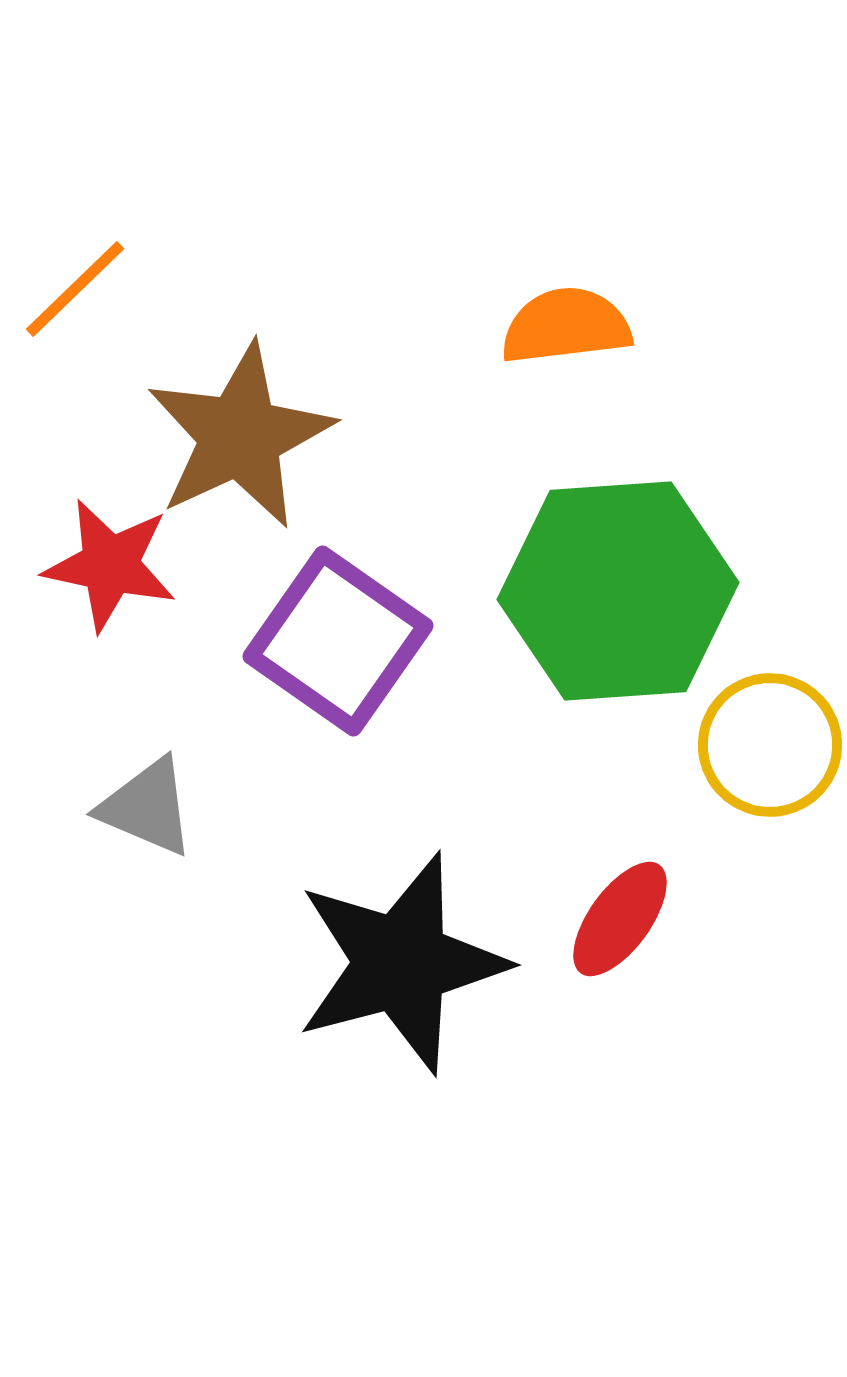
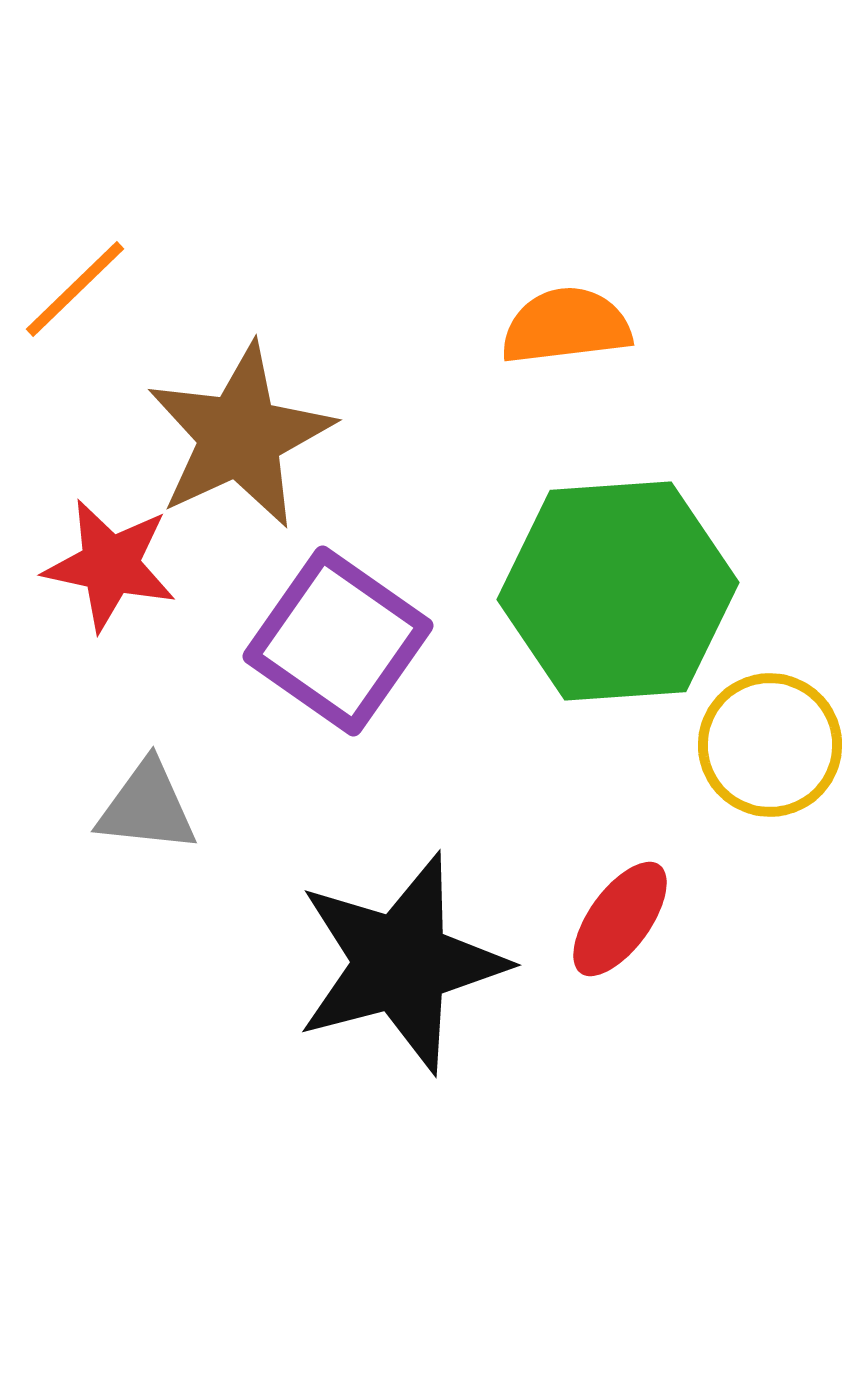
gray triangle: rotated 17 degrees counterclockwise
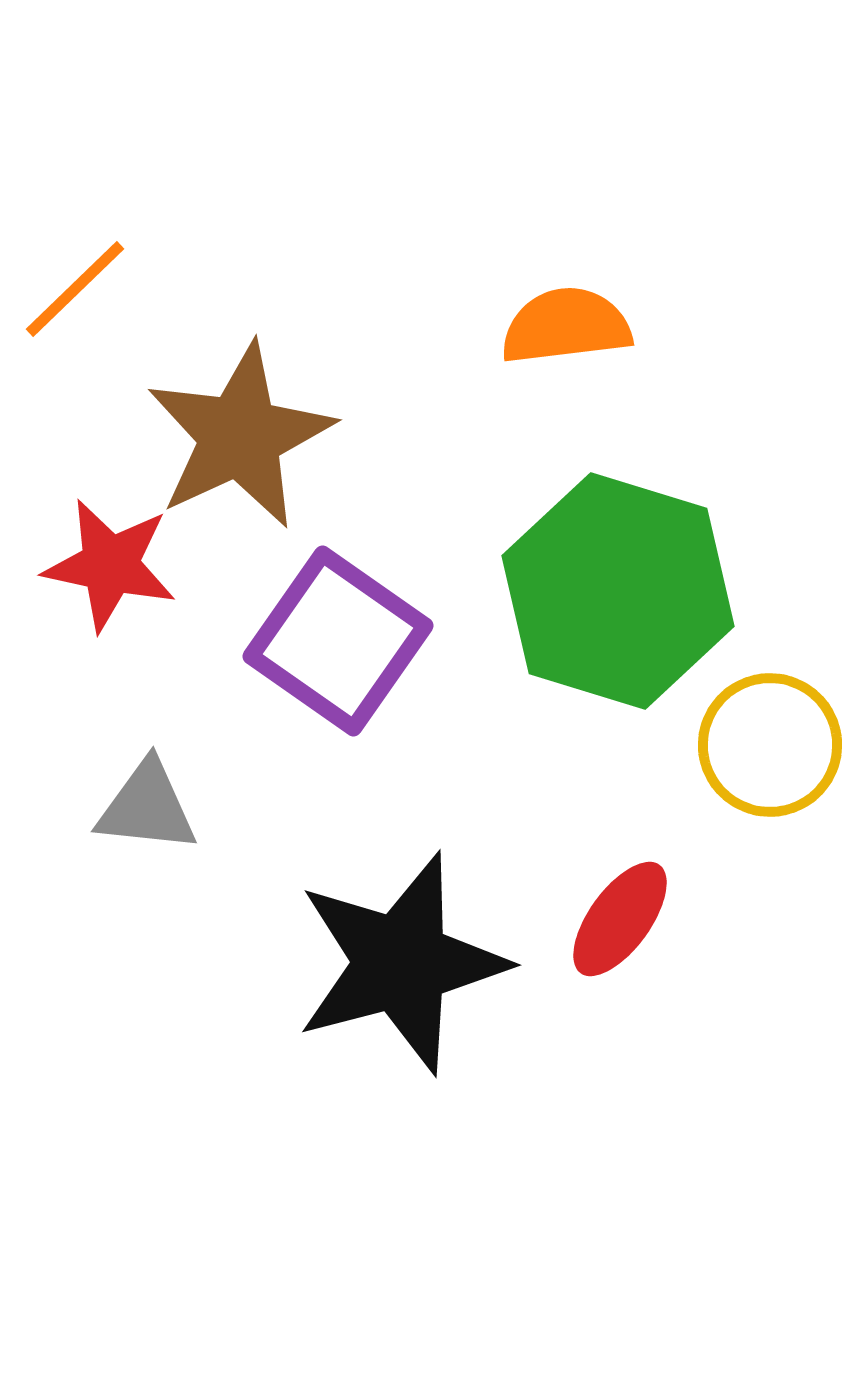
green hexagon: rotated 21 degrees clockwise
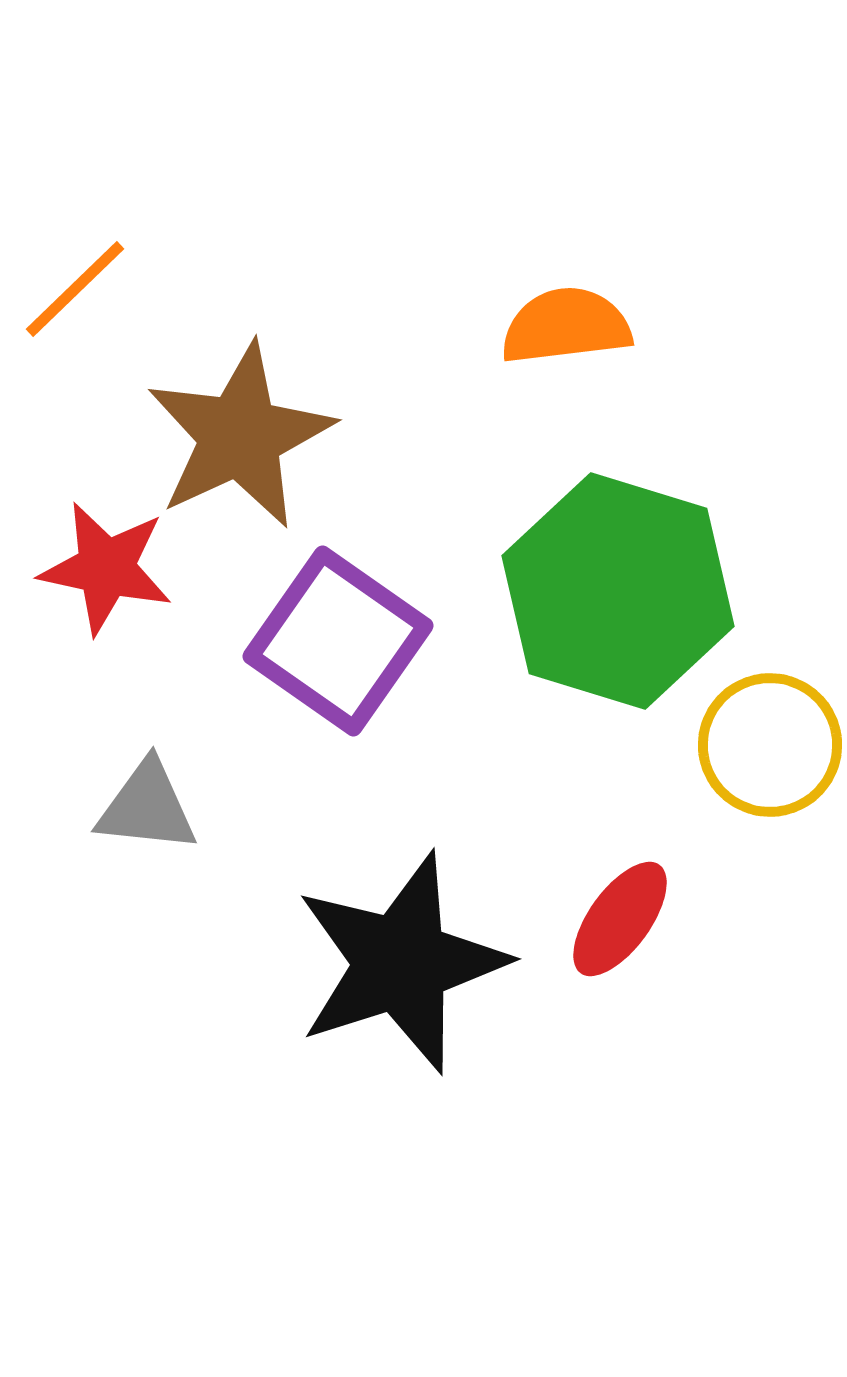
red star: moved 4 px left, 3 px down
black star: rotated 3 degrees counterclockwise
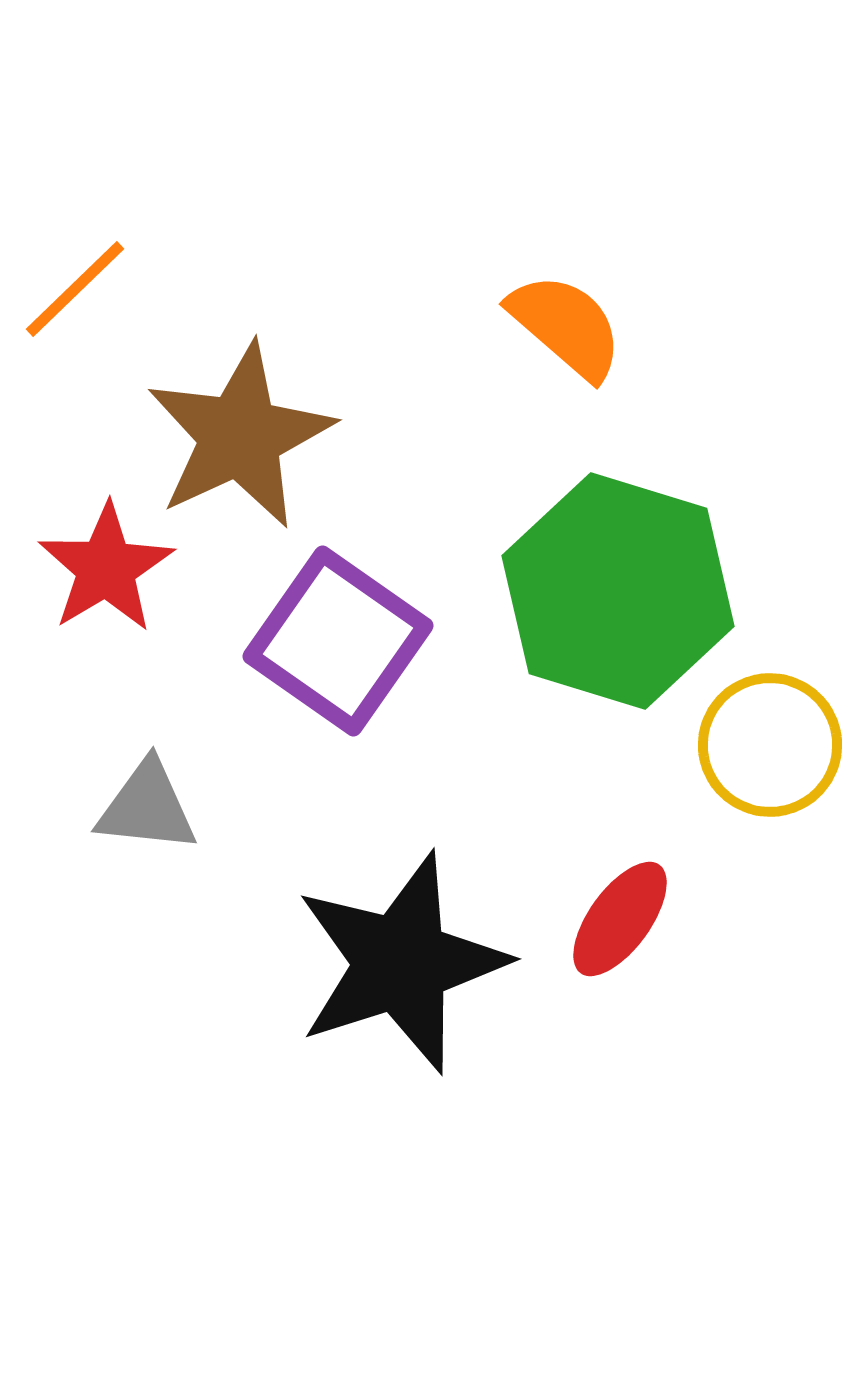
orange semicircle: rotated 48 degrees clockwise
red star: rotated 29 degrees clockwise
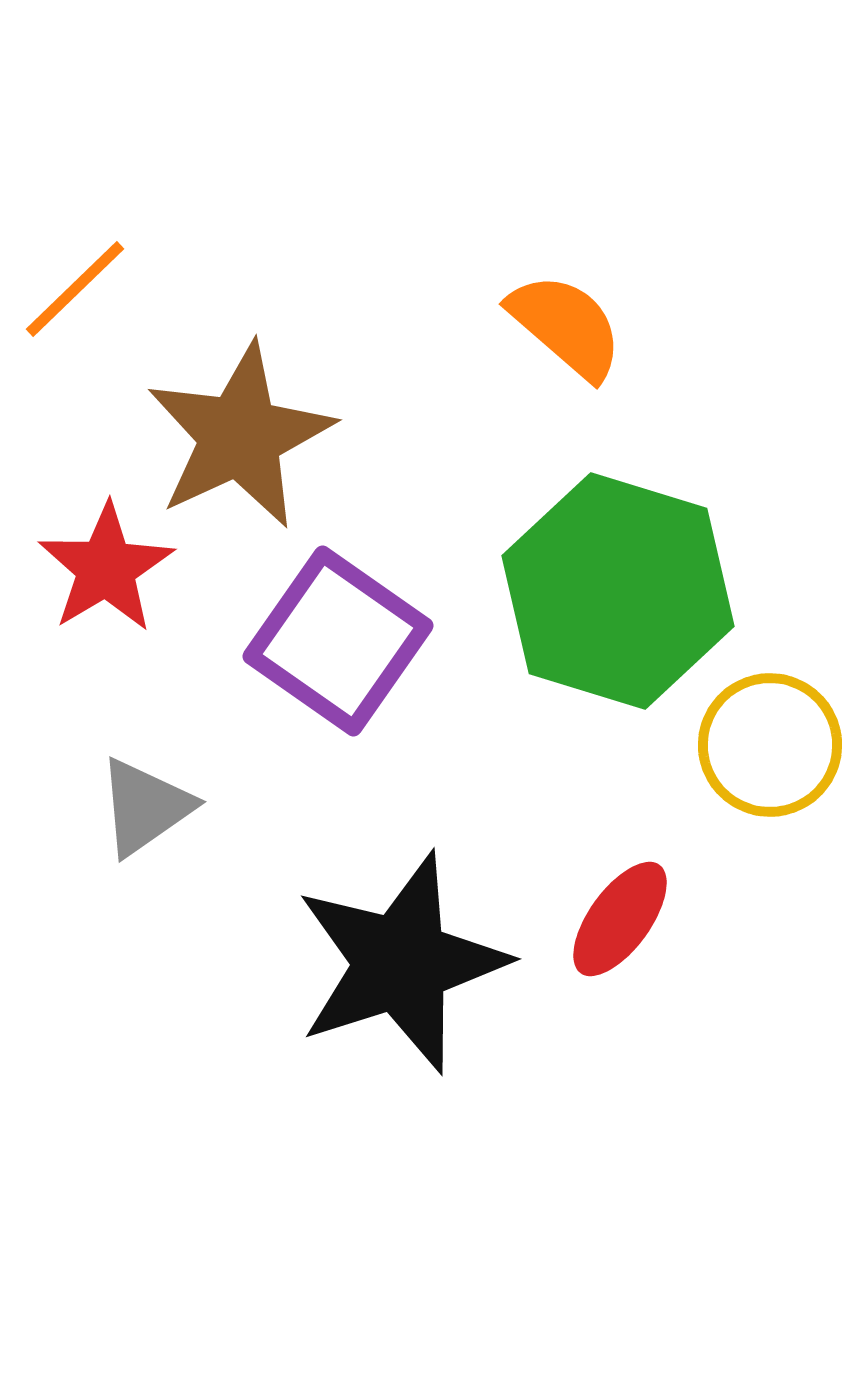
gray triangle: moved 2 px left; rotated 41 degrees counterclockwise
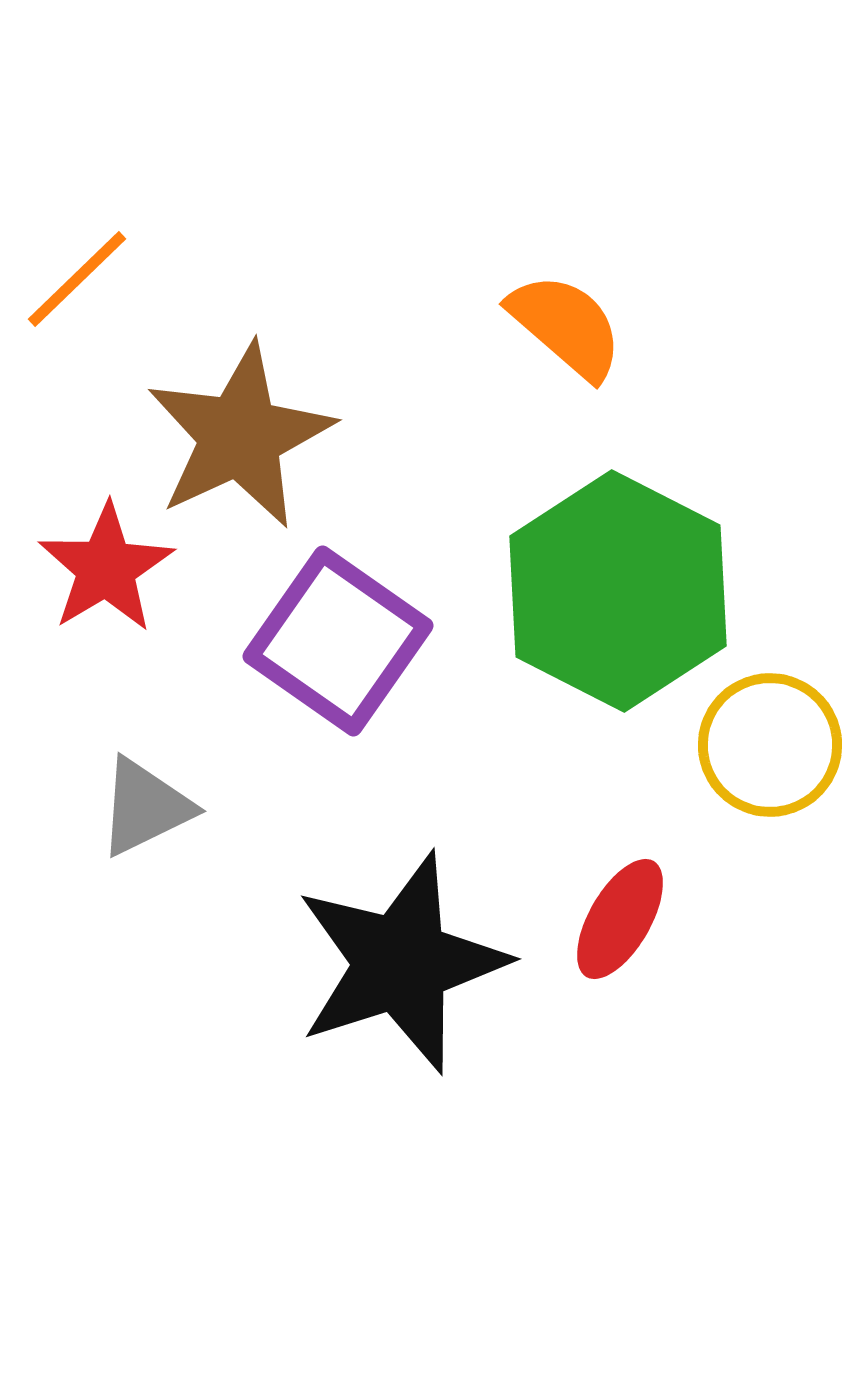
orange line: moved 2 px right, 10 px up
green hexagon: rotated 10 degrees clockwise
gray triangle: rotated 9 degrees clockwise
red ellipse: rotated 6 degrees counterclockwise
